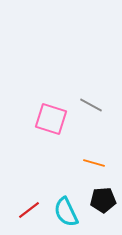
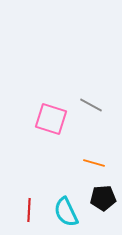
black pentagon: moved 2 px up
red line: rotated 50 degrees counterclockwise
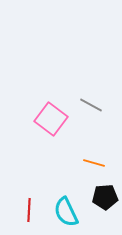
pink square: rotated 20 degrees clockwise
black pentagon: moved 2 px right, 1 px up
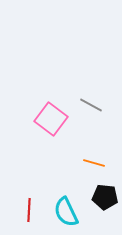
black pentagon: rotated 10 degrees clockwise
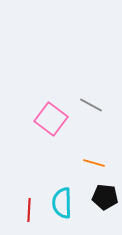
cyan semicircle: moved 4 px left, 9 px up; rotated 24 degrees clockwise
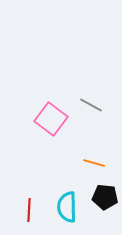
cyan semicircle: moved 5 px right, 4 px down
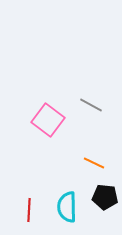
pink square: moved 3 px left, 1 px down
orange line: rotated 10 degrees clockwise
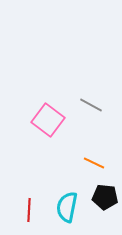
cyan semicircle: rotated 12 degrees clockwise
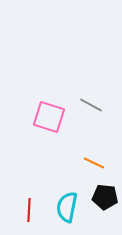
pink square: moved 1 px right, 3 px up; rotated 20 degrees counterclockwise
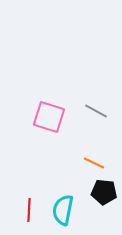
gray line: moved 5 px right, 6 px down
black pentagon: moved 1 px left, 5 px up
cyan semicircle: moved 4 px left, 3 px down
